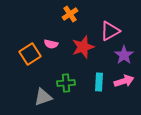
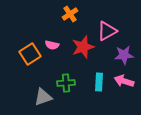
pink triangle: moved 3 px left
pink semicircle: moved 1 px right, 1 px down
purple star: rotated 30 degrees clockwise
pink arrow: rotated 144 degrees counterclockwise
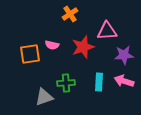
pink triangle: rotated 25 degrees clockwise
orange square: rotated 25 degrees clockwise
gray triangle: moved 1 px right
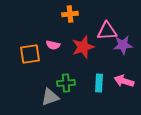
orange cross: rotated 28 degrees clockwise
pink semicircle: moved 1 px right
purple star: moved 1 px left, 10 px up
cyan rectangle: moved 1 px down
gray triangle: moved 6 px right
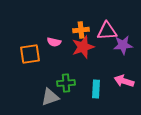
orange cross: moved 11 px right, 16 px down
pink semicircle: moved 1 px right, 3 px up
cyan rectangle: moved 3 px left, 6 px down
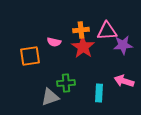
red star: rotated 20 degrees counterclockwise
orange square: moved 2 px down
cyan rectangle: moved 3 px right, 4 px down
